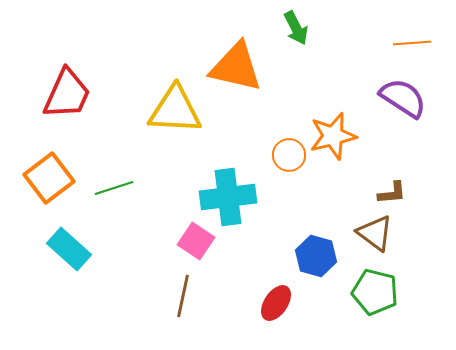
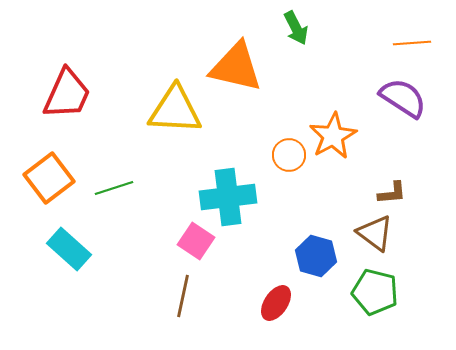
orange star: rotated 15 degrees counterclockwise
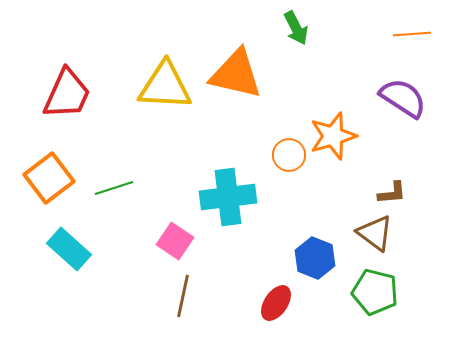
orange line: moved 9 px up
orange triangle: moved 7 px down
yellow triangle: moved 10 px left, 24 px up
orange star: rotated 12 degrees clockwise
pink square: moved 21 px left
blue hexagon: moved 1 px left, 2 px down; rotated 6 degrees clockwise
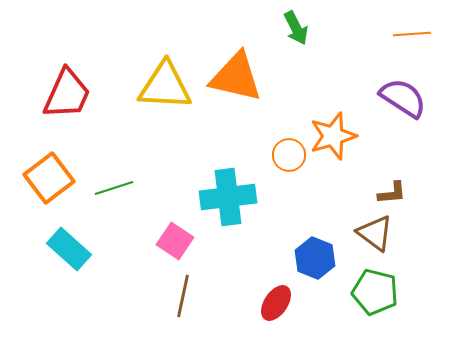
orange triangle: moved 3 px down
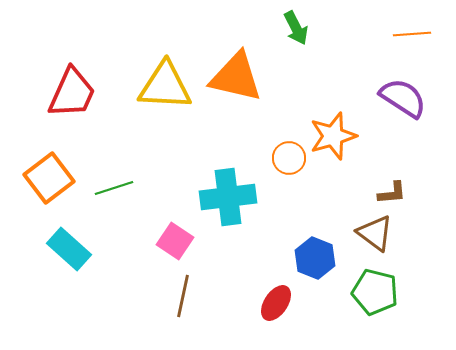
red trapezoid: moved 5 px right, 1 px up
orange circle: moved 3 px down
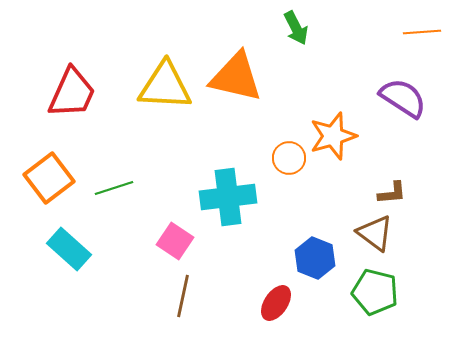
orange line: moved 10 px right, 2 px up
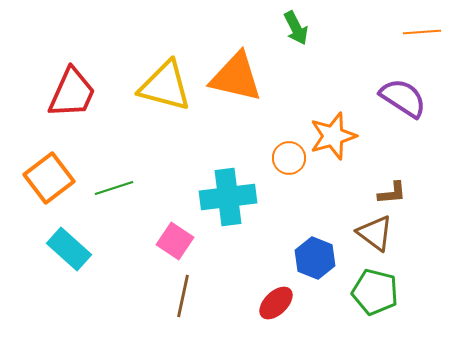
yellow triangle: rotated 12 degrees clockwise
red ellipse: rotated 12 degrees clockwise
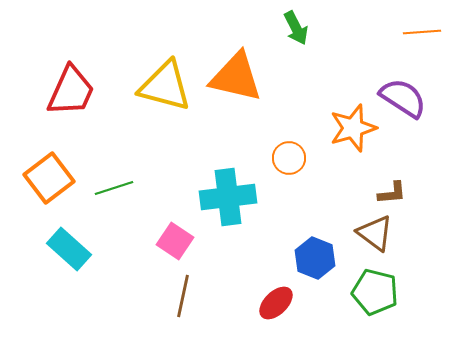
red trapezoid: moved 1 px left, 2 px up
orange star: moved 20 px right, 8 px up
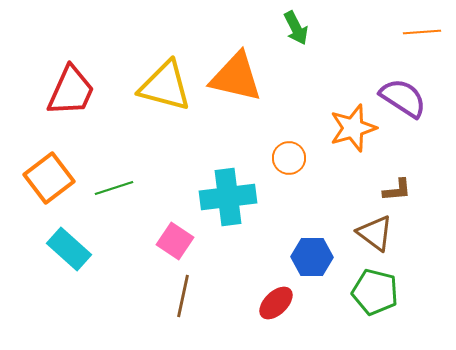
brown L-shape: moved 5 px right, 3 px up
blue hexagon: moved 3 px left, 1 px up; rotated 21 degrees counterclockwise
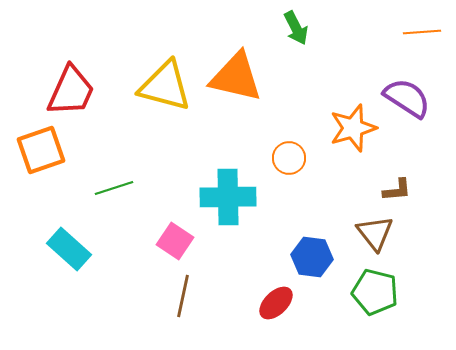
purple semicircle: moved 4 px right
orange square: moved 8 px left, 28 px up; rotated 18 degrees clockwise
cyan cross: rotated 6 degrees clockwise
brown triangle: rotated 15 degrees clockwise
blue hexagon: rotated 6 degrees clockwise
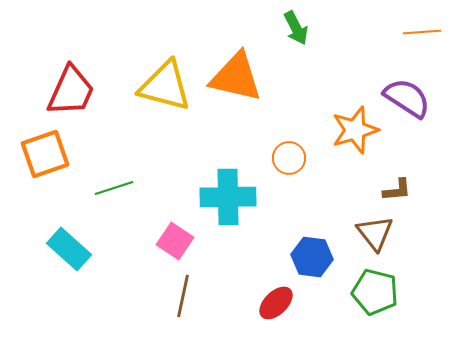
orange star: moved 2 px right, 2 px down
orange square: moved 4 px right, 4 px down
